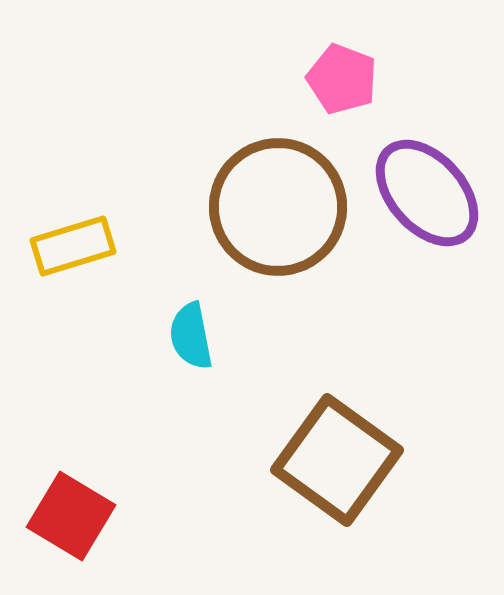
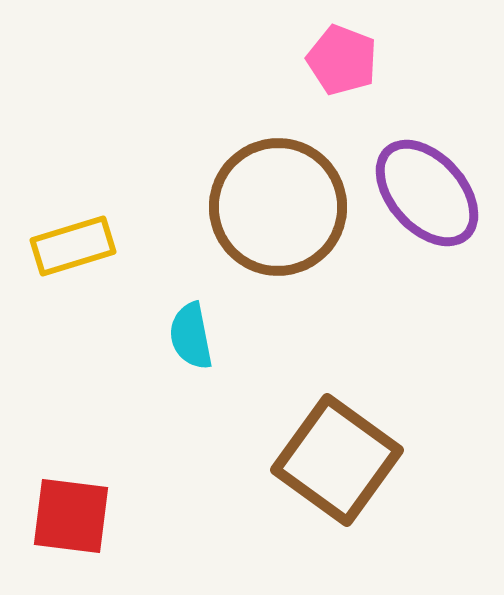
pink pentagon: moved 19 px up
red square: rotated 24 degrees counterclockwise
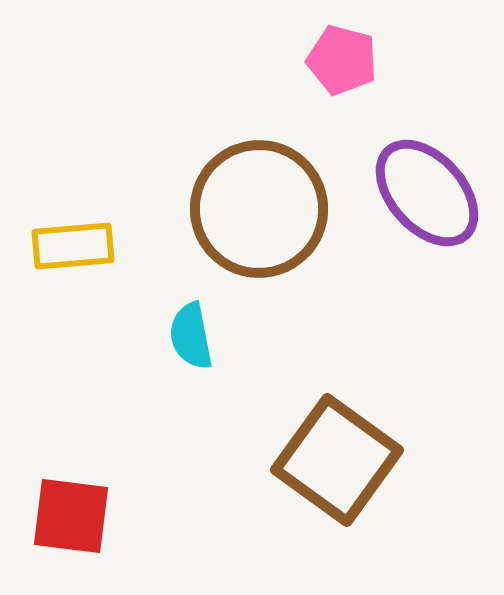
pink pentagon: rotated 6 degrees counterclockwise
brown circle: moved 19 px left, 2 px down
yellow rectangle: rotated 12 degrees clockwise
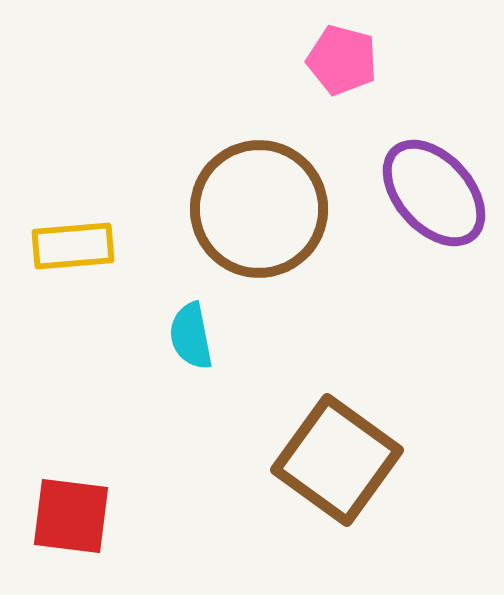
purple ellipse: moved 7 px right
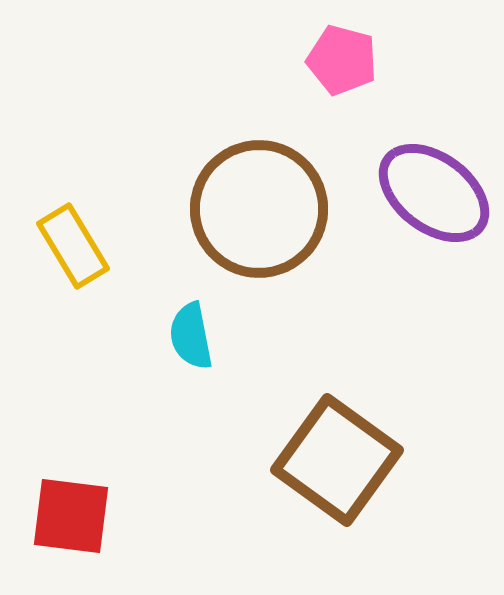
purple ellipse: rotated 11 degrees counterclockwise
yellow rectangle: rotated 64 degrees clockwise
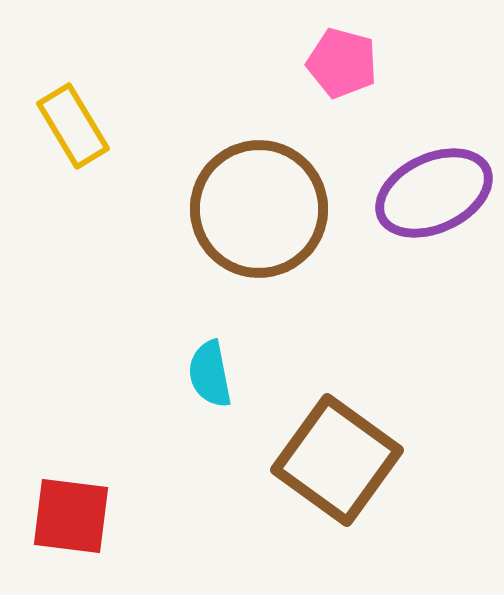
pink pentagon: moved 3 px down
purple ellipse: rotated 62 degrees counterclockwise
yellow rectangle: moved 120 px up
cyan semicircle: moved 19 px right, 38 px down
